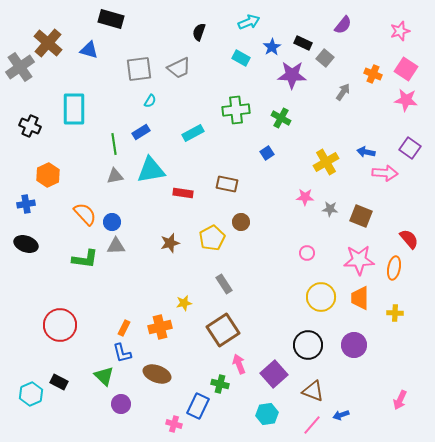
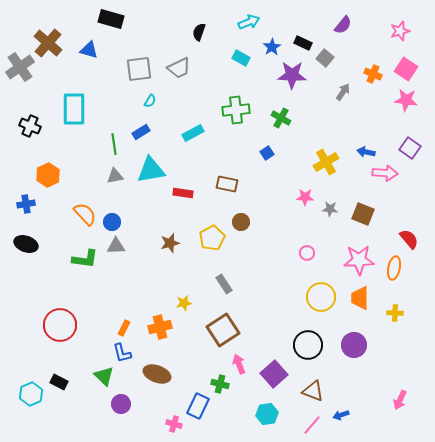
brown square at (361, 216): moved 2 px right, 2 px up
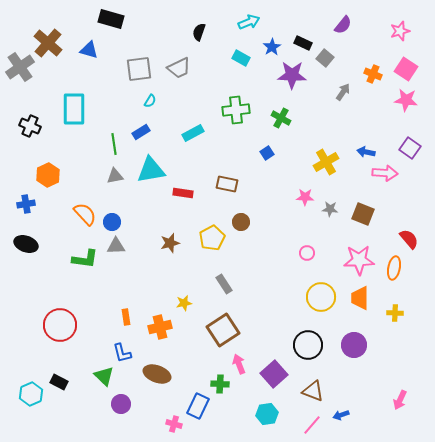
orange rectangle at (124, 328): moved 2 px right, 11 px up; rotated 35 degrees counterclockwise
green cross at (220, 384): rotated 12 degrees counterclockwise
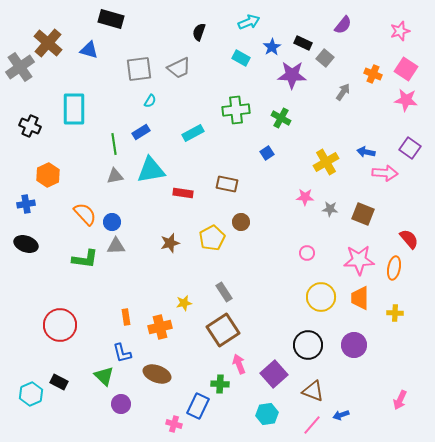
gray rectangle at (224, 284): moved 8 px down
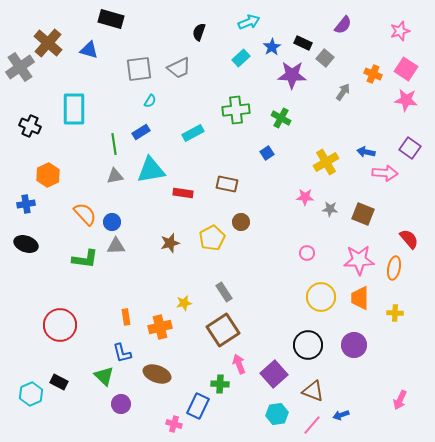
cyan rectangle at (241, 58): rotated 72 degrees counterclockwise
cyan hexagon at (267, 414): moved 10 px right
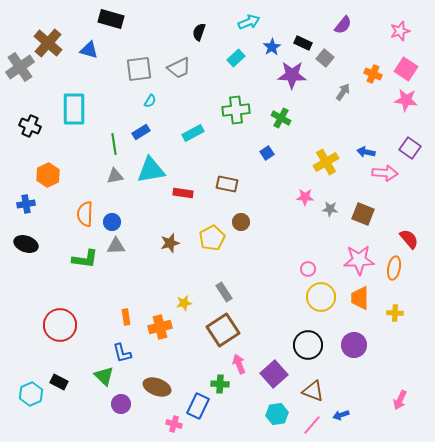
cyan rectangle at (241, 58): moved 5 px left
orange semicircle at (85, 214): rotated 135 degrees counterclockwise
pink circle at (307, 253): moved 1 px right, 16 px down
brown ellipse at (157, 374): moved 13 px down
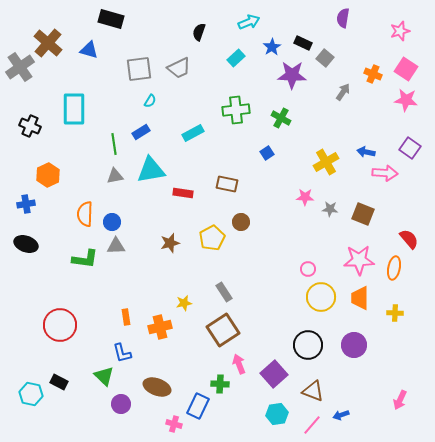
purple semicircle at (343, 25): moved 7 px up; rotated 150 degrees clockwise
cyan hexagon at (31, 394): rotated 25 degrees counterclockwise
